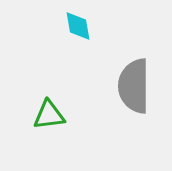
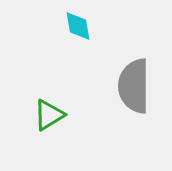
green triangle: rotated 24 degrees counterclockwise
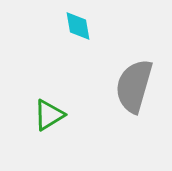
gray semicircle: rotated 16 degrees clockwise
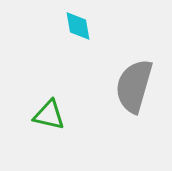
green triangle: rotated 44 degrees clockwise
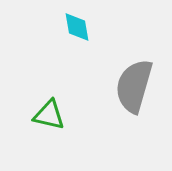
cyan diamond: moved 1 px left, 1 px down
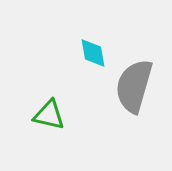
cyan diamond: moved 16 px right, 26 px down
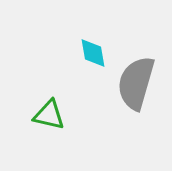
gray semicircle: moved 2 px right, 3 px up
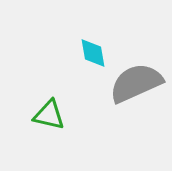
gray semicircle: rotated 50 degrees clockwise
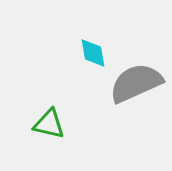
green triangle: moved 9 px down
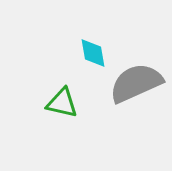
green triangle: moved 13 px right, 21 px up
